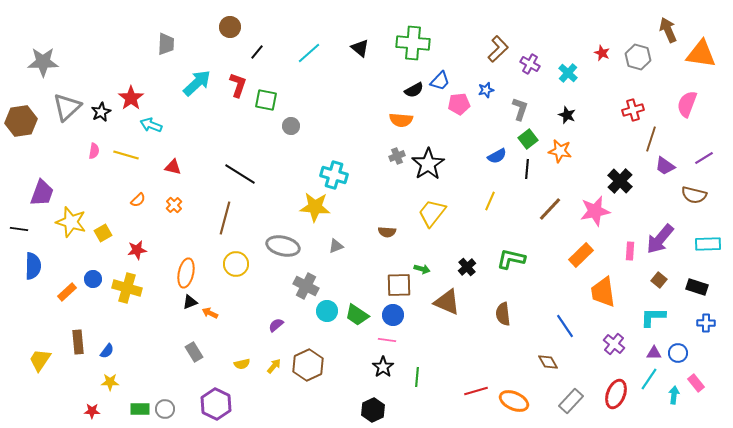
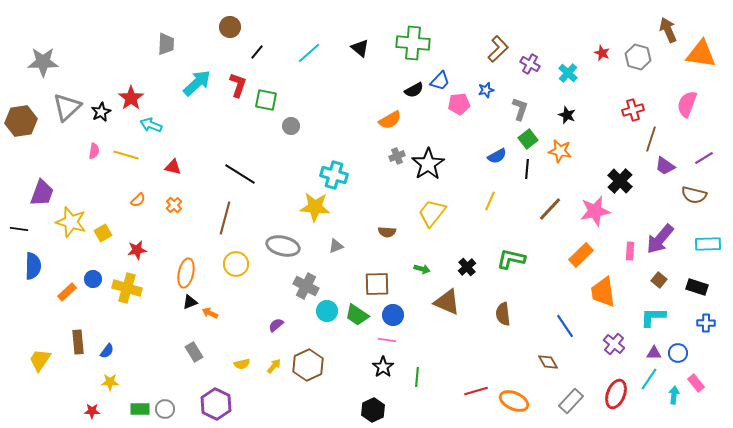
orange semicircle at (401, 120): moved 11 px left; rotated 35 degrees counterclockwise
brown square at (399, 285): moved 22 px left, 1 px up
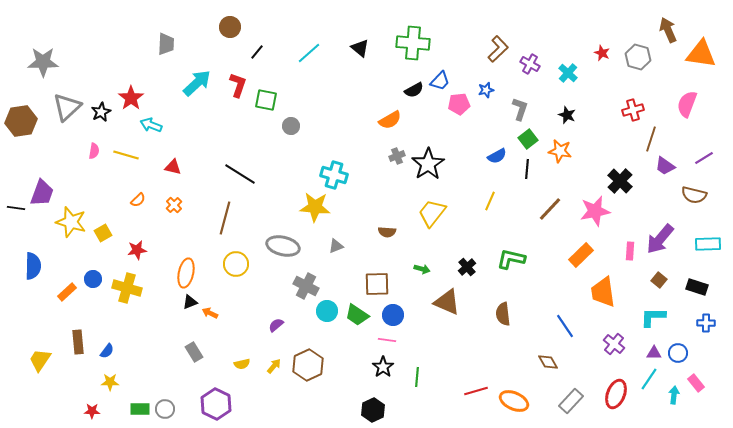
black line at (19, 229): moved 3 px left, 21 px up
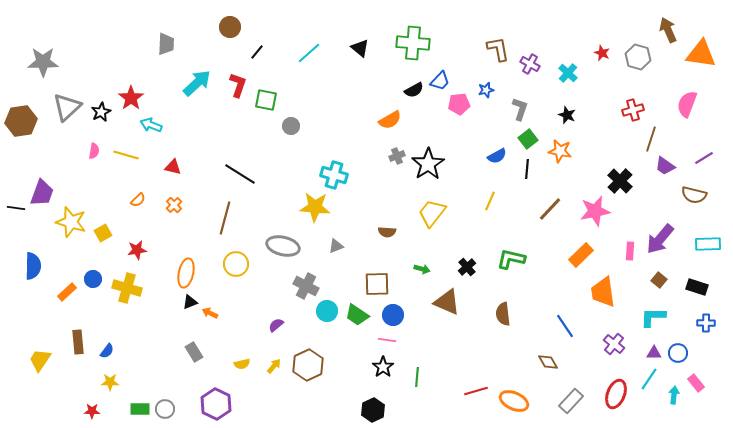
brown L-shape at (498, 49): rotated 56 degrees counterclockwise
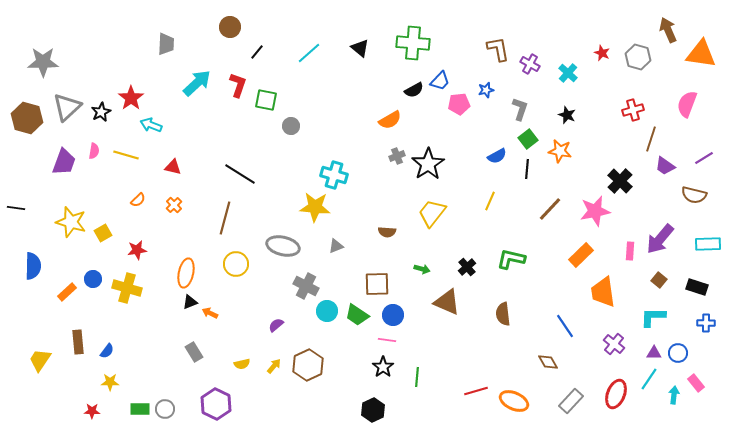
brown hexagon at (21, 121): moved 6 px right, 3 px up; rotated 24 degrees clockwise
purple trapezoid at (42, 193): moved 22 px right, 31 px up
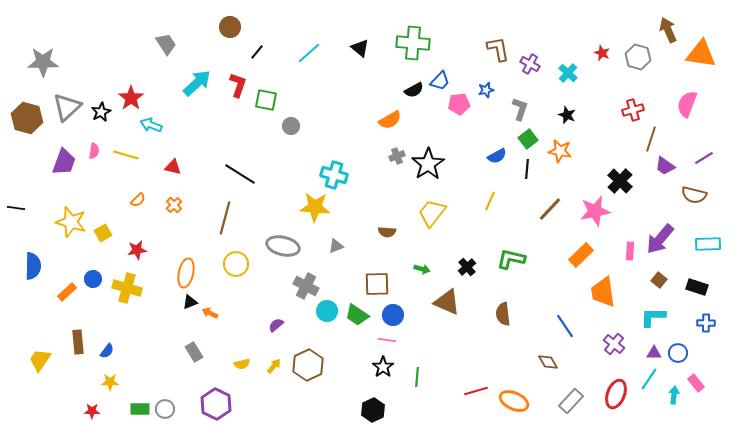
gray trapezoid at (166, 44): rotated 35 degrees counterclockwise
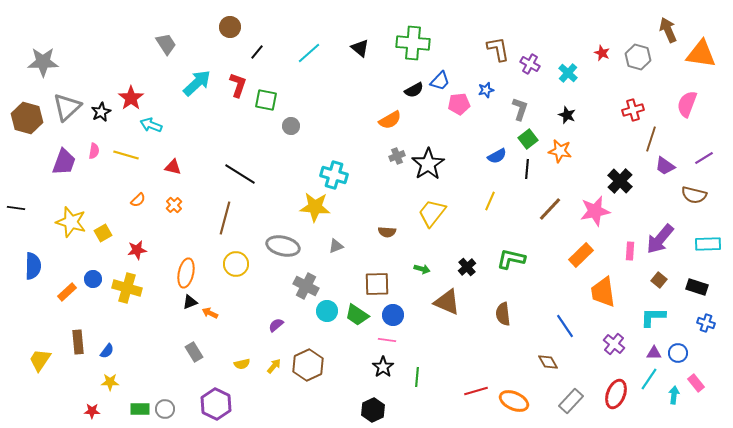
blue cross at (706, 323): rotated 18 degrees clockwise
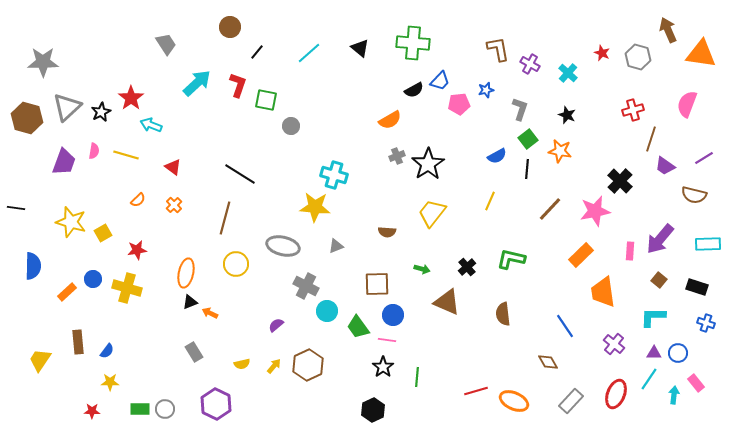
red triangle at (173, 167): rotated 24 degrees clockwise
green trapezoid at (357, 315): moved 1 px right, 12 px down; rotated 20 degrees clockwise
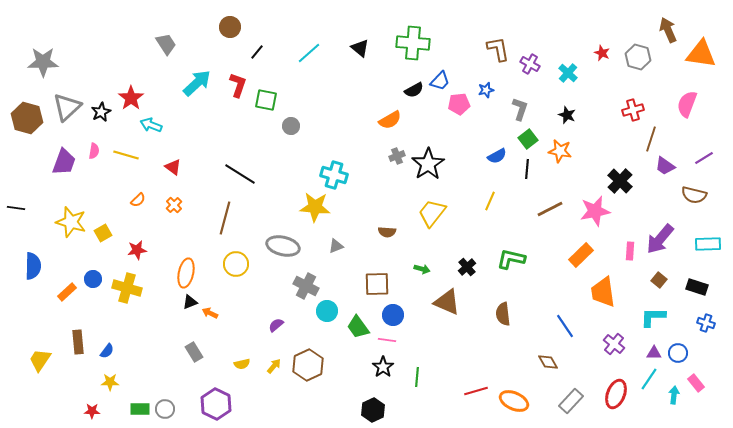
brown line at (550, 209): rotated 20 degrees clockwise
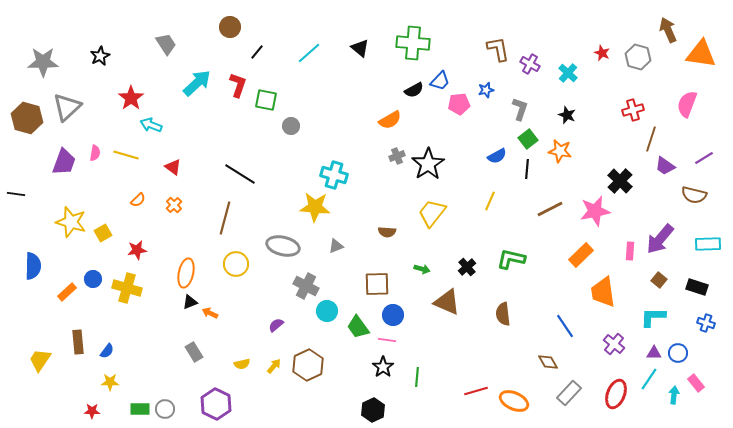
black star at (101, 112): moved 1 px left, 56 px up
pink semicircle at (94, 151): moved 1 px right, 2 px down
black line at (16, 208): moved 14 px up
gray rectangle at (571, 401): moved 2 px left, 8 px up
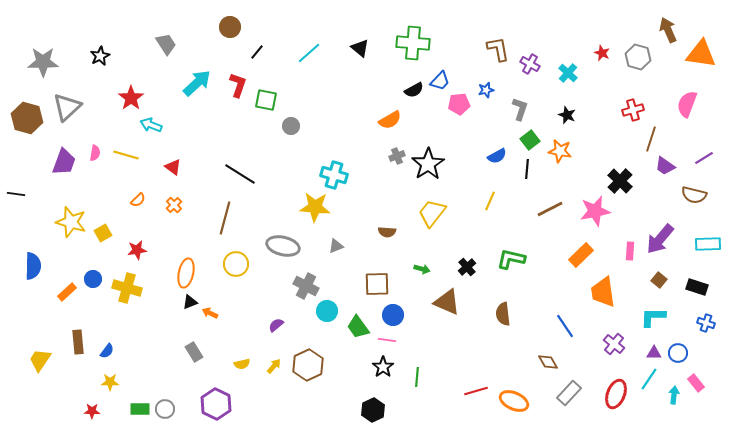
green square at (528, 139): moved 2 px right, 1 px down
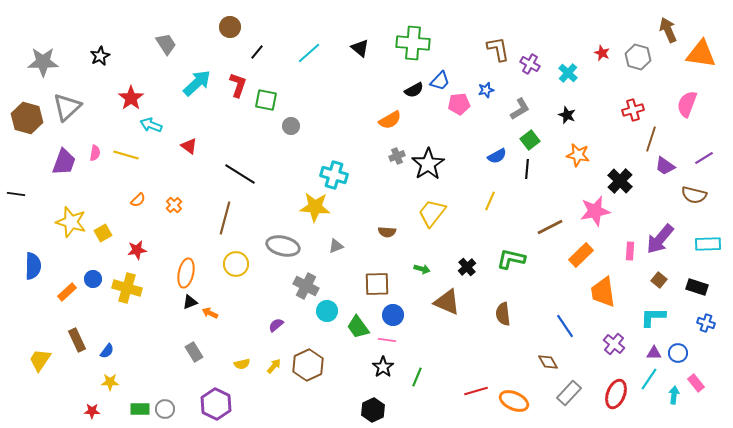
gray L-shape at (520, 109): rotated 40 degrees clockwise
orange star at (560, 151): moved 18 px right, 4 px down
red triangle at (173, 167): moved 16 px right, 21 px up
brown line at (550, 209): moved 18 px down
brown rectangle at (78, 342): moved 1 px left, 2 px up; rotated 20 degrees counterclockwise
green line at (417, 377): rotated 18 degrees clockwise
